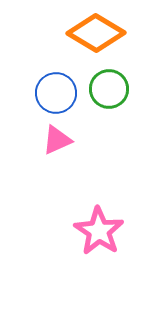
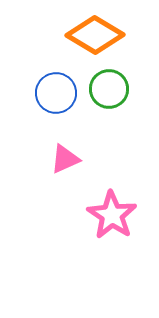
orange diamond: moved 1 px left, 2 px down
pink triangle: moved 8 px right, 19 px down
pink star: moved 13 px right, 16 px up
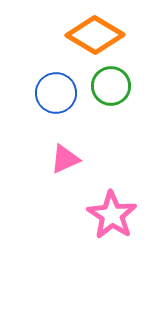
green circle: moved 2 px right, 3 px up
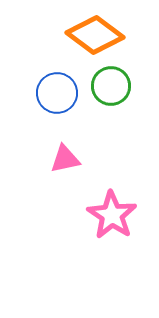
orange diamond: rotated 6 degrees clockwise
blue circle: moved 1 px right
pink triangle: rotated 12 degrees clockwise
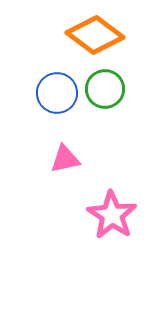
green circle: moved 6 px left, 3 px down
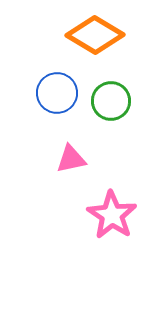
orange diamond: rotated 6 degrees counterclockwise
green circle: moved 6 px right, 12 px down
pink triangle: moved 6 px right
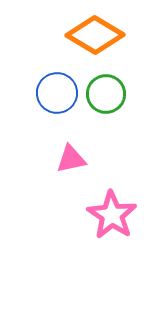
green circle: moved 5 px left, 7 px up
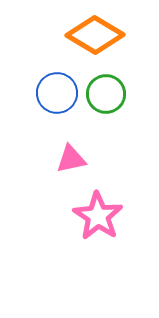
pink star: moved 14 px left, 1 px down
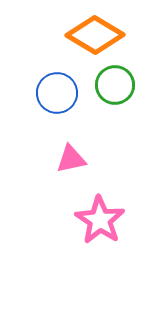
green circle: moved 9 px right, 9 px up
pink star: moved 2 px right, 4 px down
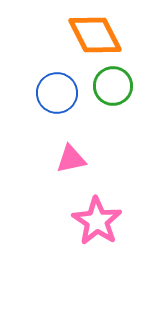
orange diamond: rotated 32 degrees clockwise
green circle: moved 2 px left, 1 px down
pink star: moved 3 px left, 1 px down
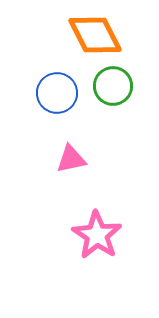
pink star: moved 14 px down
